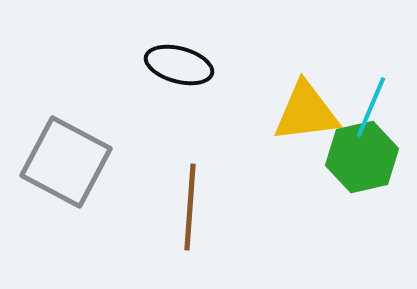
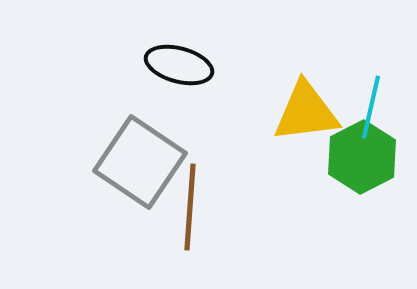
cyan line: rotated 10 degrees counterclockwise
green hexagon: rotated 14 degrees counterclockwise
gray square: moved 74 px right; rotated 6 degrees clockwise
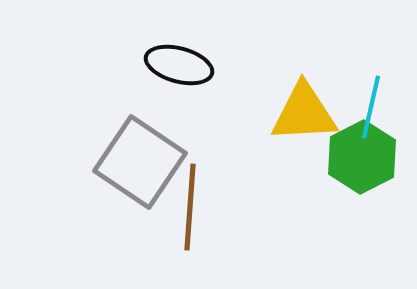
yellow triangle: moved 2 px left, 1 px down; rotated 4 degrees clockwise
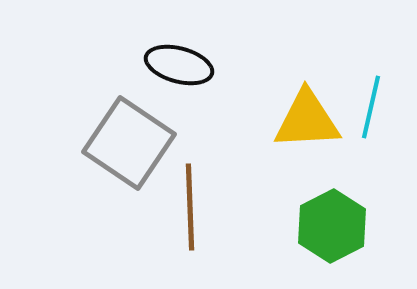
yellow triangle: moved 3 px right, 7 px down
green hexagon: moved 30 px left, 69 px down
gray square: moved 11 px left, 19 px up
brown line: rotated 6 degrees counterclockwise
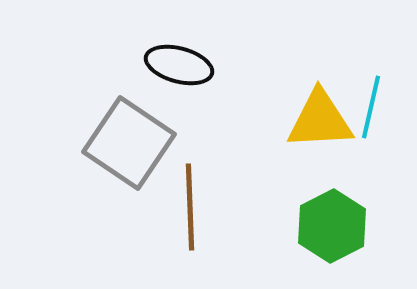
yellow triangle: moved 13 px right
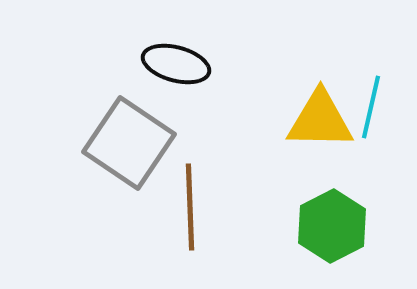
black ellipse: moved 3 px left, 1 px up
yellow triangle: rotated 4 degrees clockwise
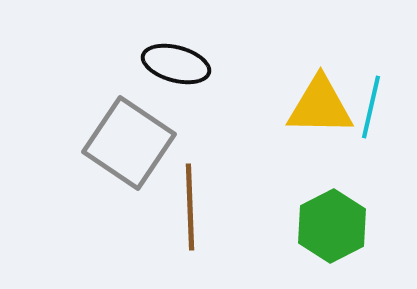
yellow triangle: moved 14 px up
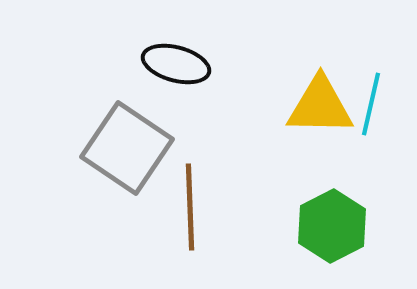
cyan line: moved 3 px up
gray square: moved 2 px left, 5 px down
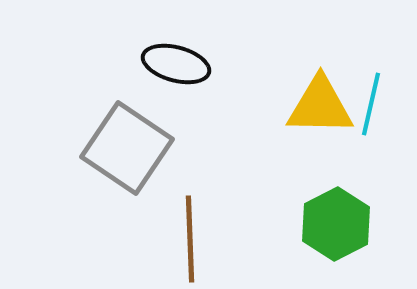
brown line: moved 32 px down
green hexagon: moved 4 px right, 2 px up
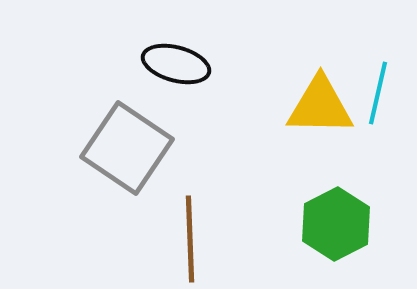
cyan line: moved 7 px right, 11 px up
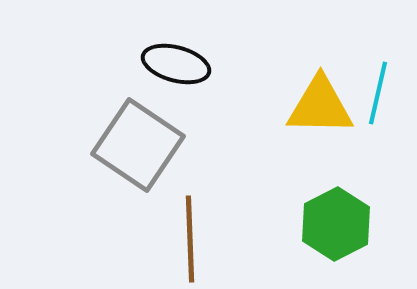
gray square: moved 11 px right, 3 px up
